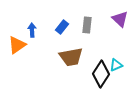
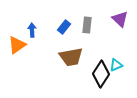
blue rectangle: moved 2 px right
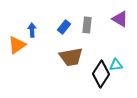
purple triangle: rotated 12 degrees counterclockwise
cyan triangle: rotated 16 degrees clockwise
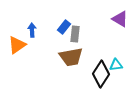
gray rectangle: moved 12 px left, 9 px down
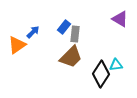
blue arrow: moved 1 px right, 2 px down; rotated 48 degrees clockwise
brown trapezoid: rotated 35 degrees counterclockwise
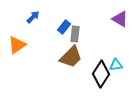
blue arrow: moved 15 px up
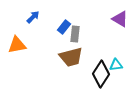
orange triangle: rotated 24 degrees clockwise
brown trapezoid: rotated 30 degrees clockwise
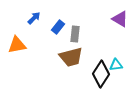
blue arrow: moved 1 px right, 1 px down
blue rectangle: moved 6 px left
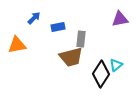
purple triangle: rotated 42 degrees counterclockwise
blue rectangle: rotated 40 degrees clockwise
gray rectangle: moved 6 px right, 5 px down
cyan triangle: rotated 32 degrees counterclockwise
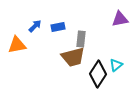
blue arrow: moved 1 px right, 8 px down
brown trapezoid: moved 2 px right
black diamond: moved 3 px left
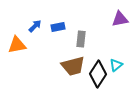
brown trapezoid: moved 9 px down
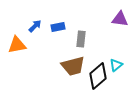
purple triangle: rotated 18 degrees clockwise
black diamond: moved 2 px down; rotated 16 degrees clockwise
